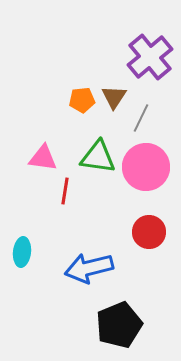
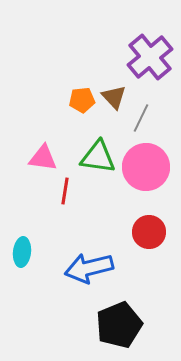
brown triangle: rotated 16 degrees counterclockwise
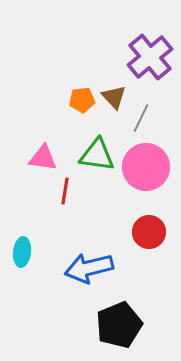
green triangle: moved 1 px left, 2 px up
